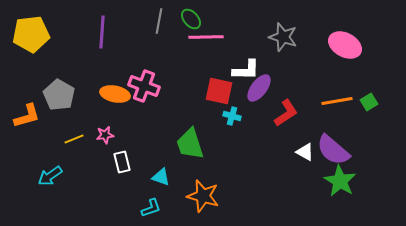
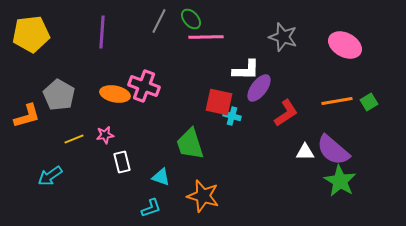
gray line: rotated 15 degrees clockwise
red square: moved 11 px down
white triangle: rotated 30 degrees counterclockwise
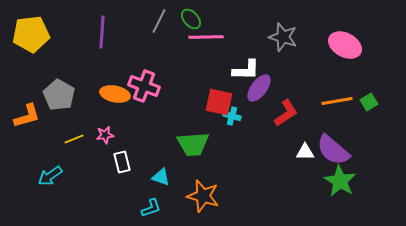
green trapezoid: moved 3 px right; rotated 76 degrees counterclockwise
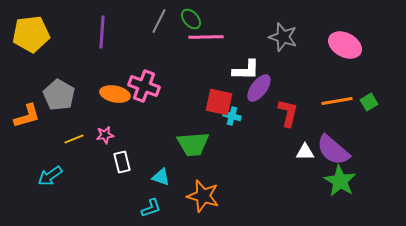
red L-shape: moved 2 px right; rotated 44 degrees counterclockwise
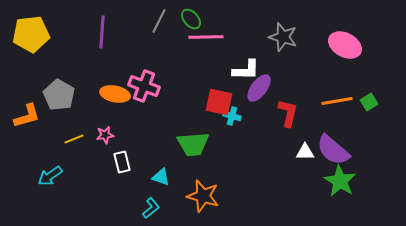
cyan L-shape: rotated 20 degrees counterclockwise
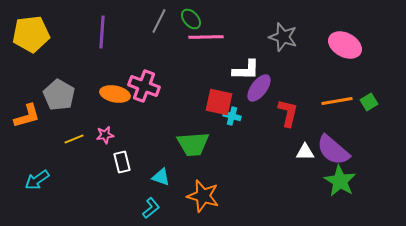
cyan arrow: moved 13 px left, 4 px down
